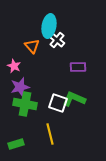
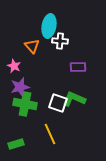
white cross: moved 3 px right, 1 px down; rotated 35 degrees counterclockwise
yellow line: rotated 10 degrees counterclockwise
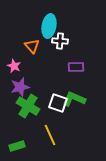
purple rectangle: moved 2 px left
green cross: moved 3 px right, 2 px down; rotated 20 degrees clockwise
yellow line: moved 1 px down
green rectangle: moved 1 px right, 2 px down
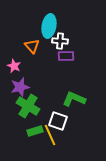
purple rectangle: moved 10 px left, 11 px up
white square: moved 18 px down
green rectangle: moved 18 px right, 15 px up
